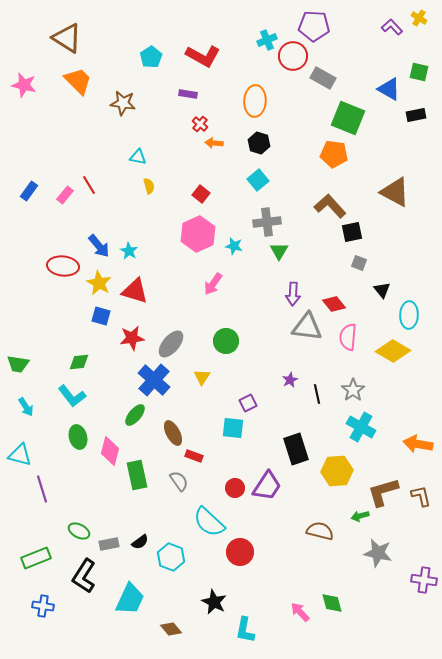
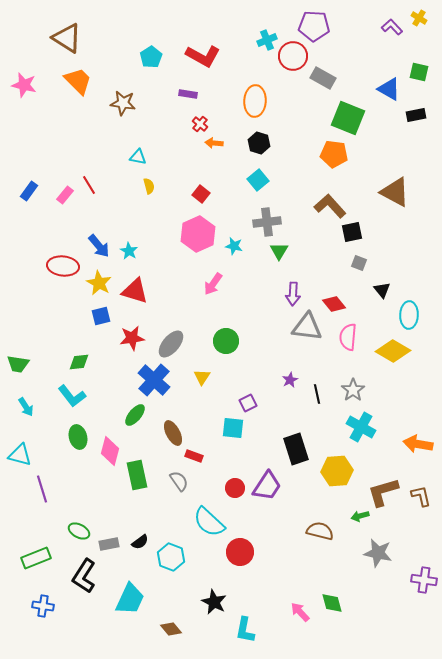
blue square at (101, 316): rotated 30 degrees counterclockwise
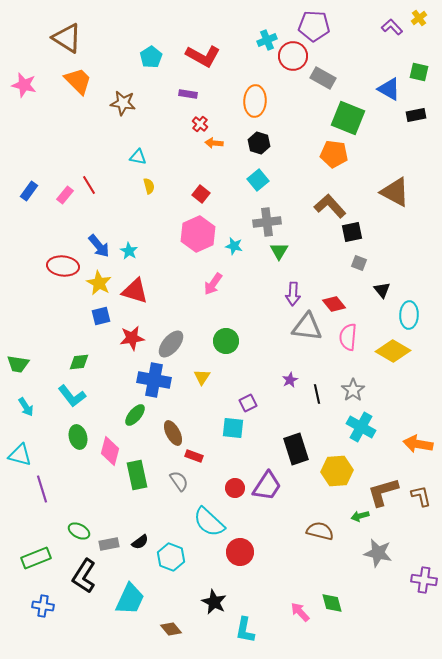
yellow cross at (419, 18): rotated 21 degrees clockwise
blue cross at (154, 380): rotated 32 degrees counterclockwise
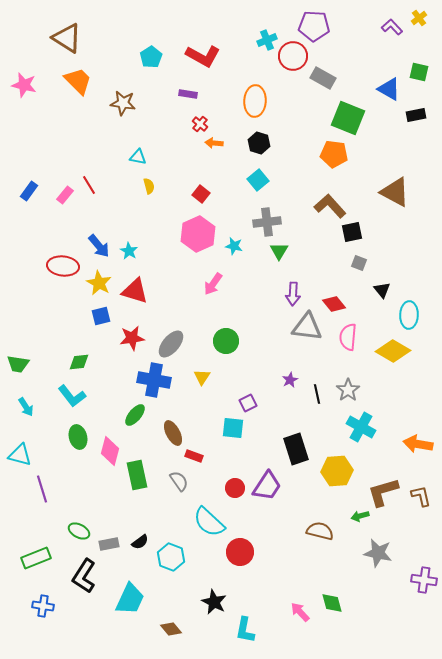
gray star at (353, 390): moved 5 px left
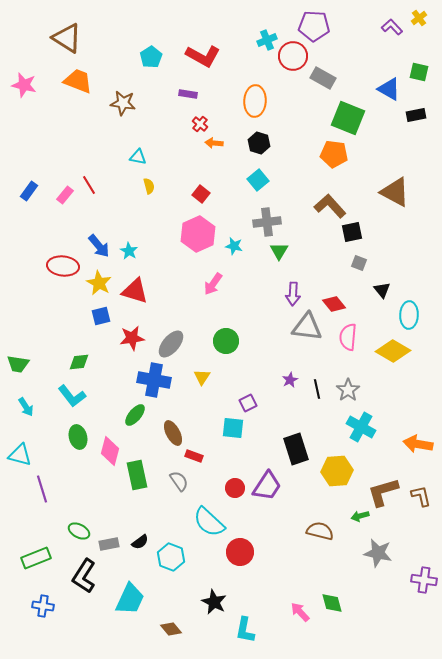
orange trapezoid at (78, 81): rotated 24 degrees counterclockwise
black line at (317, 394): moved 5 px up
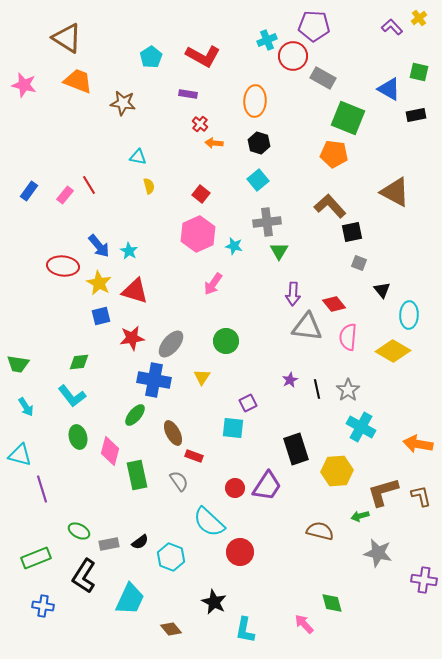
pink arrow at (300, 612): moved 4 px right, 12 px down
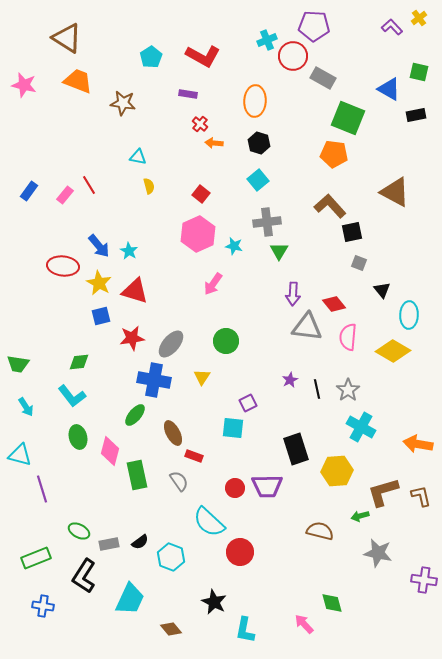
purple trapezoid at (267, 486): rotated 56 degrees clockwise
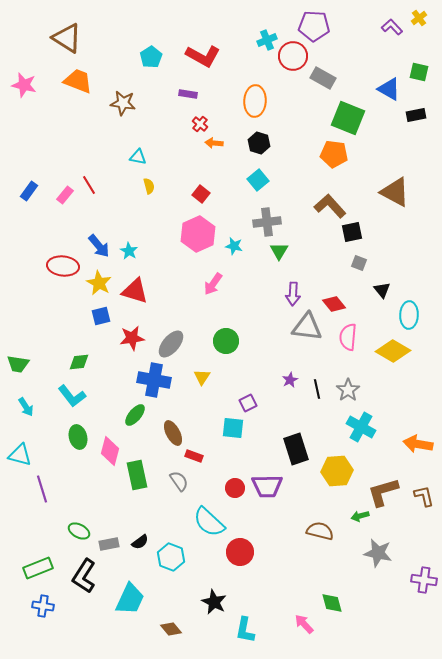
brown L-shape at (421, 496): moved 3 px right
green rectangle at (36, 558): moved 2 px right, 10 px down
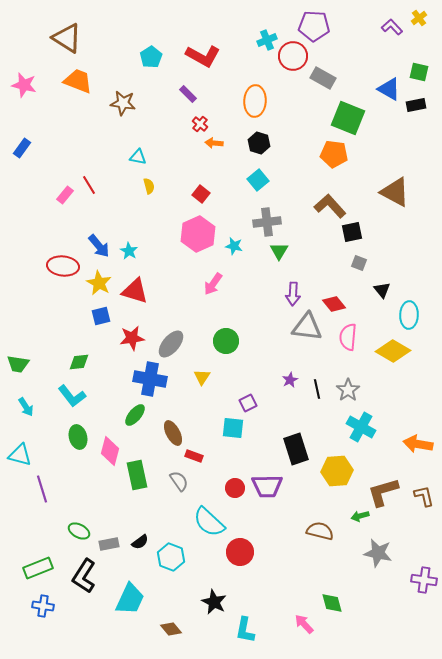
purple rectangle at (188, 94): rotated 36 degrees clockwise
black rectangle at (416, 115): moved 10 px up
blue rectangle at (29, 191): moved 7 px left, 43 px up
blue cross at (154, 380): moved 4 px left, 1 px up
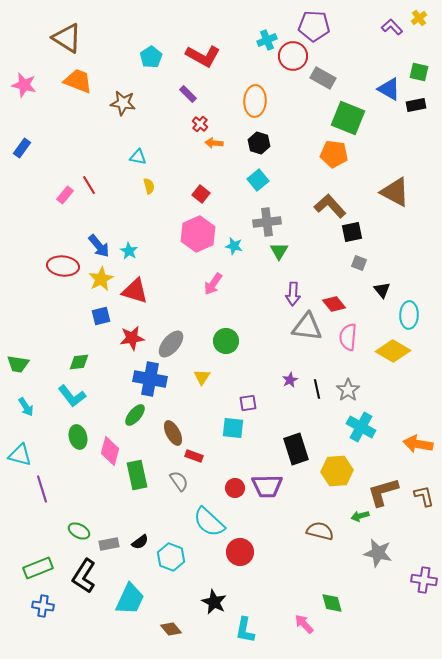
yellow star at (99, 283): moved 2 px right, 4 px up; rotated 15 degrees clockwise
purple square at (248, 403): rotated 18 degrees clockwise
